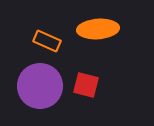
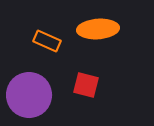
purple circle: moved 11 px left, 9 px down
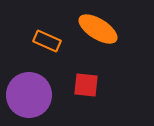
orange ellipse: rotated 36 degrees clockwise
red square: rotated 8 degrees counterclockwise
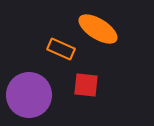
orange rectangle: moved 14 px right, 8 px down
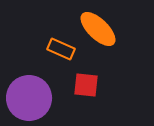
orange ellipse: rotated 12 degrees clockwise
purple circle: moved 3 px down
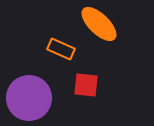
orange ellipse: moved 1 px right, 5 px up
